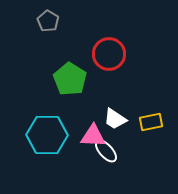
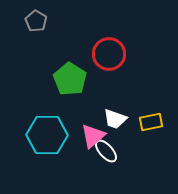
gray pentagon: moved 12 px left
white trapezoid: rotated 15 degrees counterclockwise
pink triangle: rotated 44 degrees counterclockwise
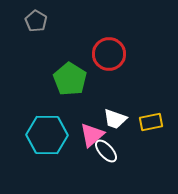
pink triangle: moved 1 px left, 1 px up
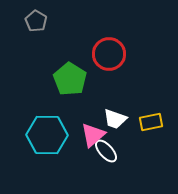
pink triangle: moved 1 px right
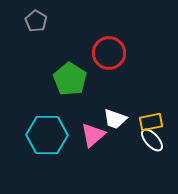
red circle: moved 1 px up
white ellipse: moved 46 px right, 11 px up
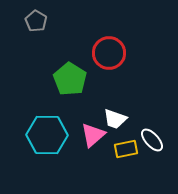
yellow rectangle: moved 25 px left, 27 px down
